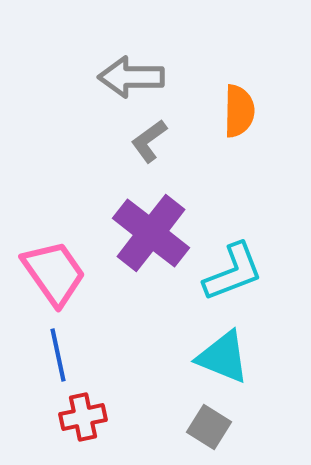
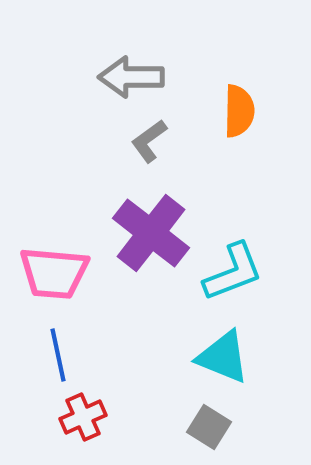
pink trapezoid: rotated 130 degrees clockwise
red cross: rotated 12 degrees counterclockwise
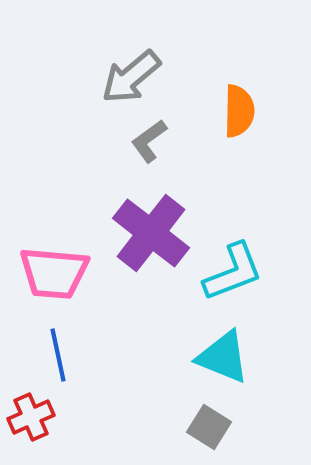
gray arrow: rotated 40 degrees counterclockwise
red cross: moved 52 px left
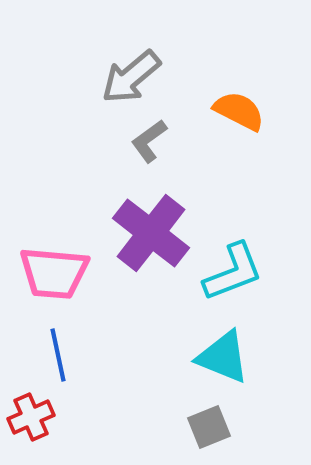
orange semicircle: rotated 64 degrees counterclockwise
gray square: rotated 36 degrees clockwise
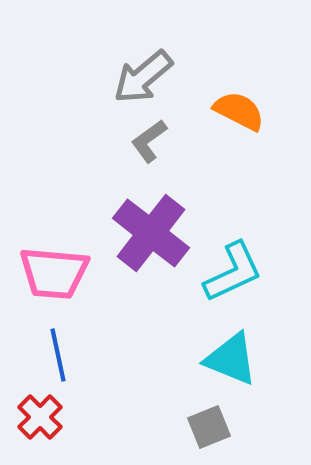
gray arrow: moved 12 px right
cyan L-shape: rotated 4 degrees counterclockwise
cyan triangle: moved 8 px right, 2 px down
red cross: moved 9 px right; rotated 21 degrees counterclockwise
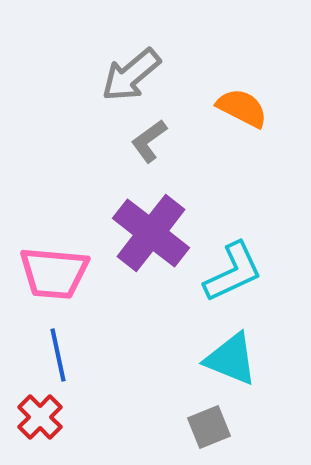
gray arrow: moved 12 px left, 2 px up
orange semicircle: moved 3 px right, 3 px up
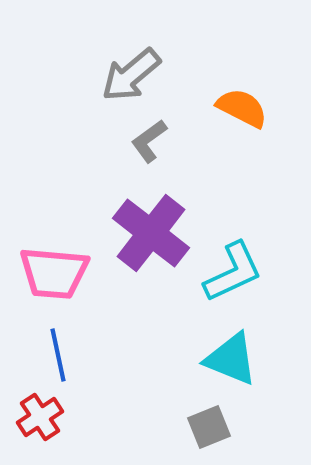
red cross: rotated 12 degrees clockwise
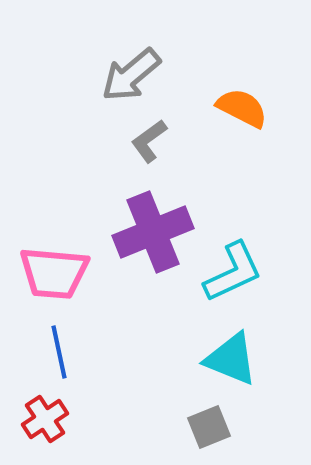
purple cross: moved 2 px right, 1 px up; rotated 30 degrees clockwise
blue line: moved 1 px right, 3 px up
red cross: moved 5 px right, 2 px down
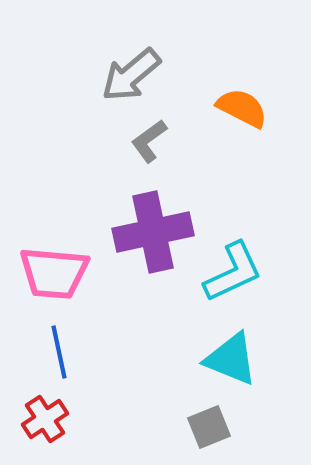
purple cross: rotated 10 degrees clockwise
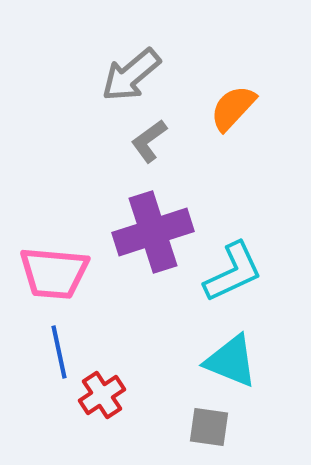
orange semicircle: moved 9 px left; rotated 74 degrees counterclockwise
purple cross: rotated 6 degrees counterclockwise
cyan triangle: moved 2 px down
red cross: moved 57 px right, 24 px up
gray square: rotated 30 degrees clockwise
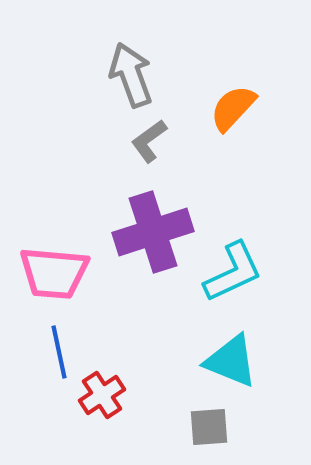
gray arrow: rotated 110 degrees clockwise
gray square: rotated 12 degrees counterclockwise
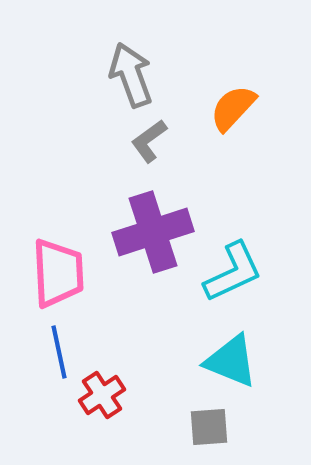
pink trapezoid: moved 4 px right; rotated 98 degrees counterclockwise
